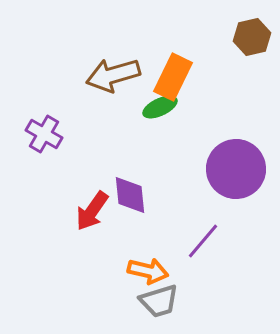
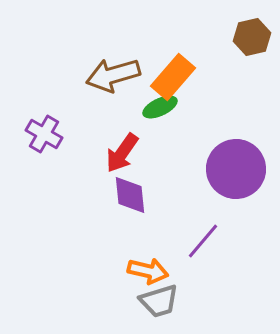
orange rectangle: rotated 15 degrees clockwise
red arrow: moved 30 px right, 58 px up
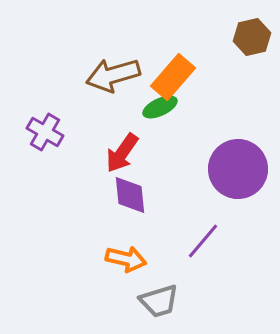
purple cross: moved 1 px right, 2 px up
purple circle: moved 2 px right
orange arrow: moved 22 px left, 12 px up
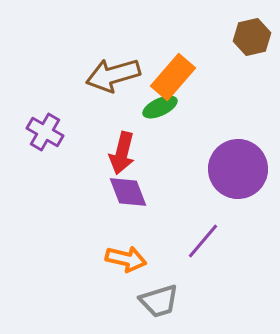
red arrow: rotated 21 degrees counterclockwise
purple diamond: moved 2 px left, 3 px up; rotated 15 degrees counterclockwise
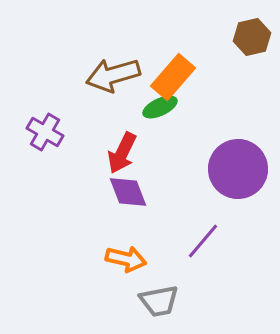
red arrow: rotated 12 degrees clockwise
gray trapezoid: rotated 6 degrees clockwise
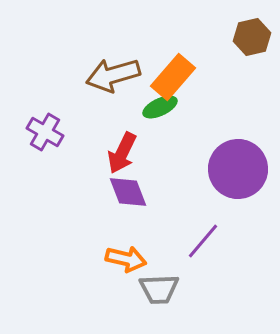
gray trapezoid: moved 12 px up; rotated 9 degrees clockwise
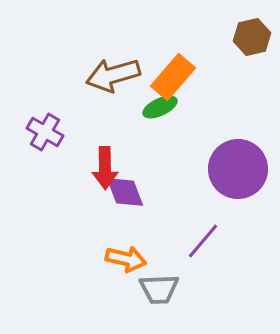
red arrow: moved 17 px left, 15 px down; rotated 27 degrees counterclockwise
purple diamond: moved 3 px left
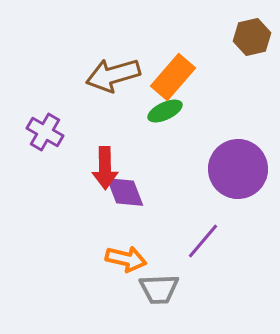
green ellipse: moved 5 px right, 4 px down
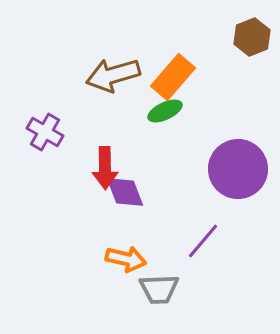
brown hexagon: rotated 9 degrees counterclockwise
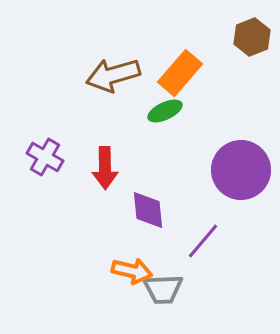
orange rectangle: moved 7 px right, 4 px up
purple cross: moved 25 px down
purple circle: moved 3 px right, 1 px down
purple diamond: moved 23 px right, 18 px down; rotated 15 degrees clockwise
orange arrow: moved 6 px right, 12 px down
gray trapezoid: moved 4 px right
